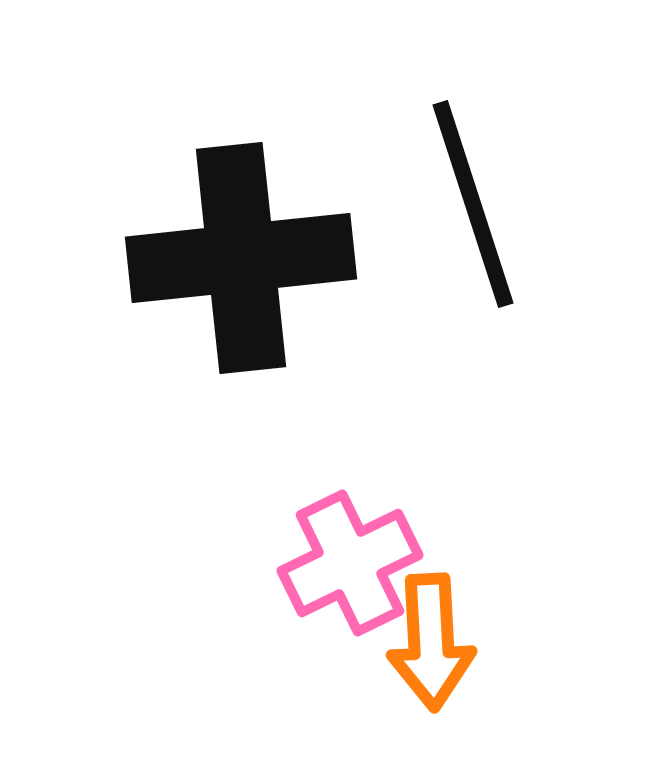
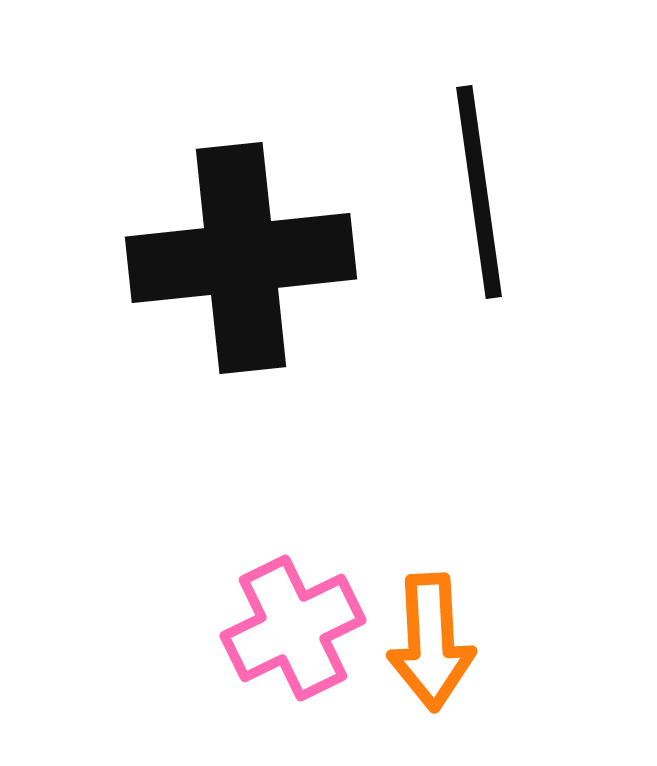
black line: moved 6 px right, 12 px up; rotated 10 degrees clockwise
pink cross: moved 57 px left, 65 px down
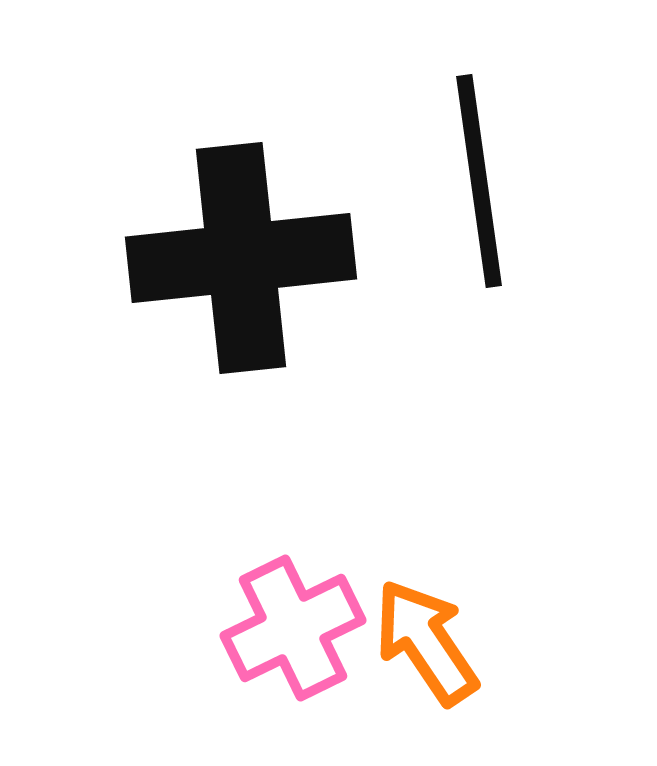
black line: moved 11 px up
orange arrow: moved 5 px left; rotated 149 degrees clockwise
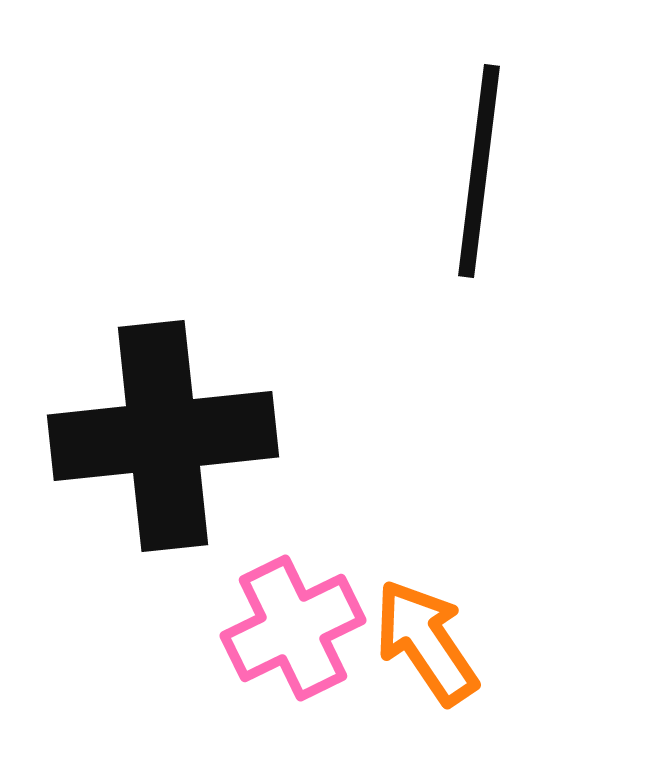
black line: moved 10 px up; rotated 15 degrees clockwise
black cross: moved 78 px left, 178 px down
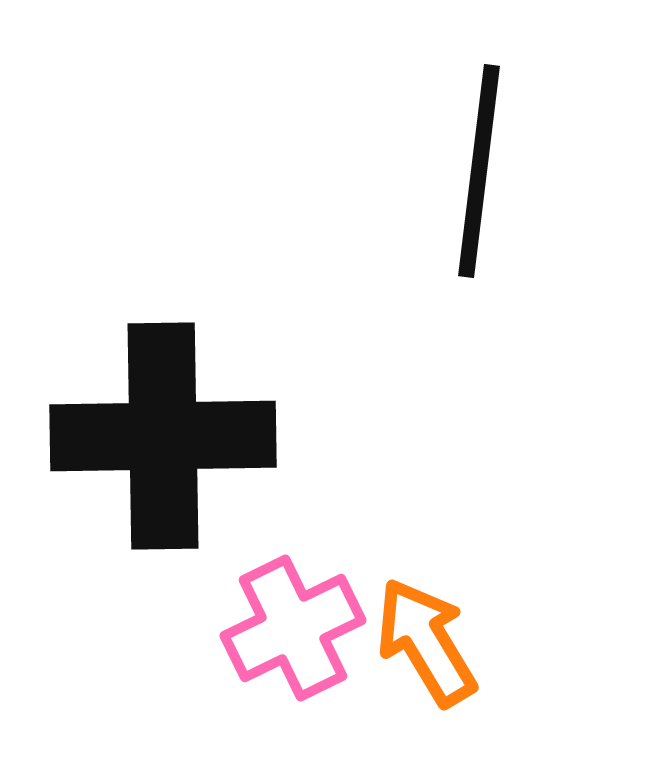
black cross: rotated 5 degrees clockwise
orange arrow: rotated 3 degrees clockwise
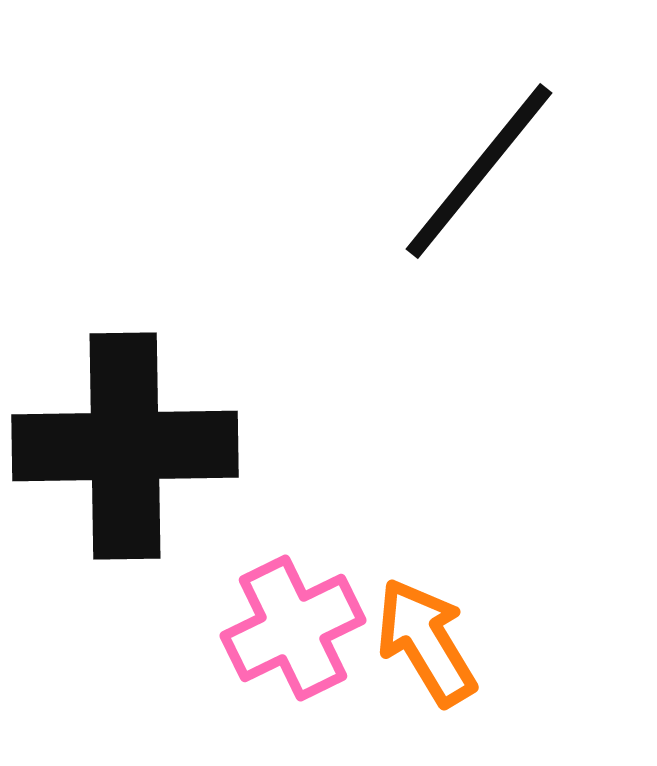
black line: rotated 32 degrees clockwise
black cross: moved 38 px left, 10 px down
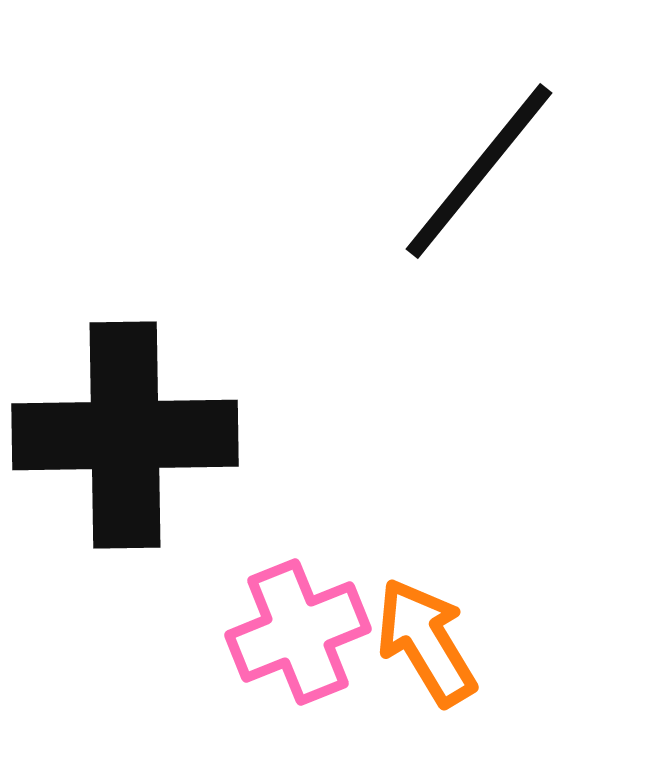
black cross: moved 11 px up
pink cross: moved 5 px right, 4 px down; rotated 4 degrees clockwise
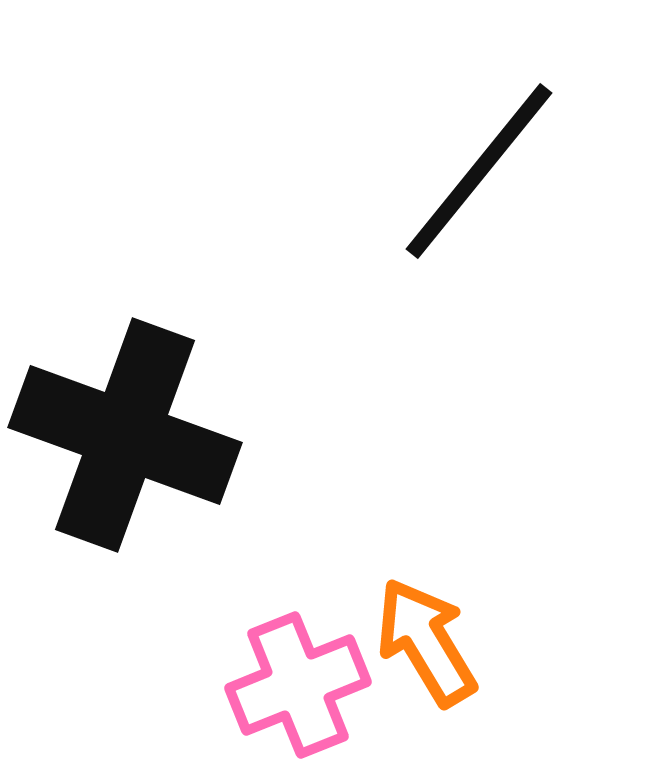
black cross: rotated 21 degrees clockwise
pink cross: moved 53 px down
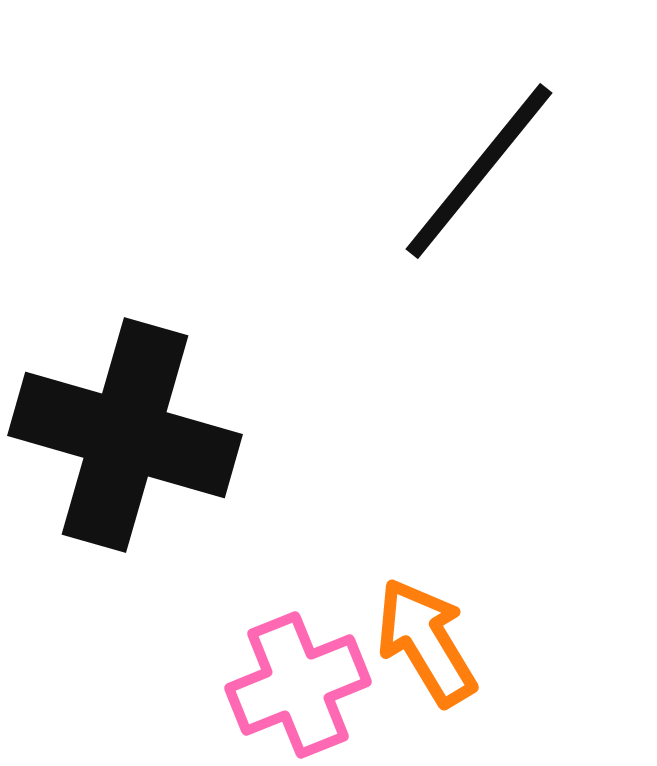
black cross: rotated 4 degrees counterclockwise
